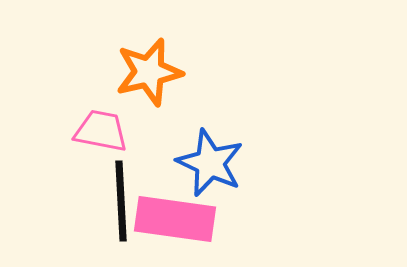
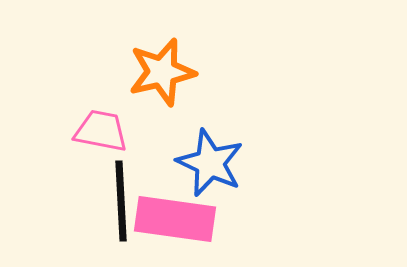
orange star: moved 13 px right
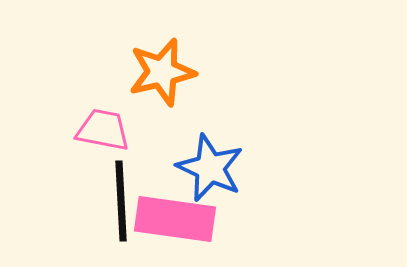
pink trapezoid: moved 2 px right, 1 px up
blue star: moved 5 px down
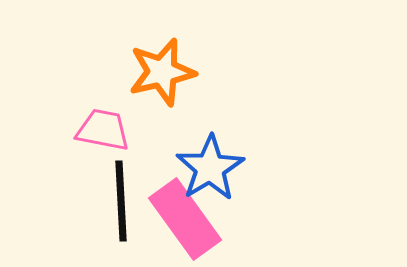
blue star: rotated 16 degrees clockwise
pink rectangle: moved 10 px right; rotated 46 degrees clockwise
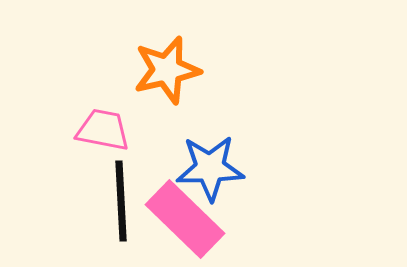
orange star: moved 5 px right, 2 px up
blue star: rotated 30 degrees clockwise
pink rectangle: rotated 10 degrees counterclockwise
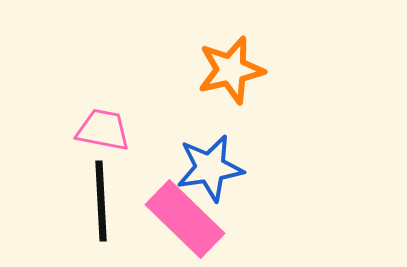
orange star: moved 64 px right
blue star: rotated 8 degrees counterclockwise
black line: moved 20 px left
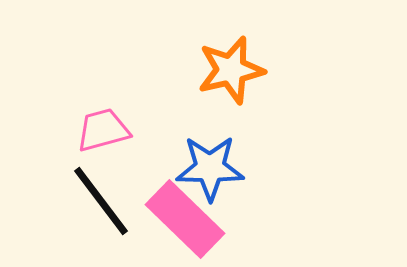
pink trapezoid: rotated 26 degrees counterclockwise
blue star: rotated 10 degrees clockwise
black line: rotated 34 degrees counterclockwise
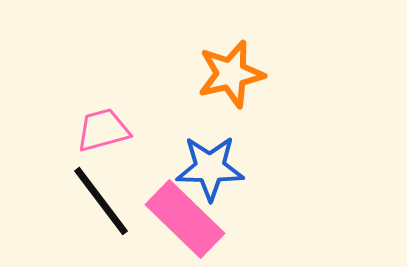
orange star: moved 4 px down
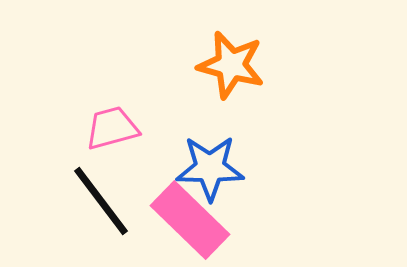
orange star: moved 9 px up; rotated 28 degrees clockwise
pink trapezoid: moved 9 px right, 2 px up
pink rectangle: moved 5 px right, 1 px down
